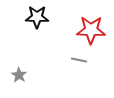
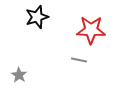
black star: rotated 20 degrees counterclockwise
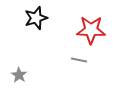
black star: moved 1 px left, 1 px down
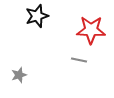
black star: moved 1 px right, 2 px up
gray star: rotated 21 degrees clockwise
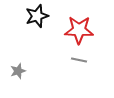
red star: moved 12 px left
gray star: moved 1 px left, 4 px up
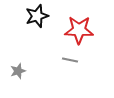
gray line: moved 9 px left
